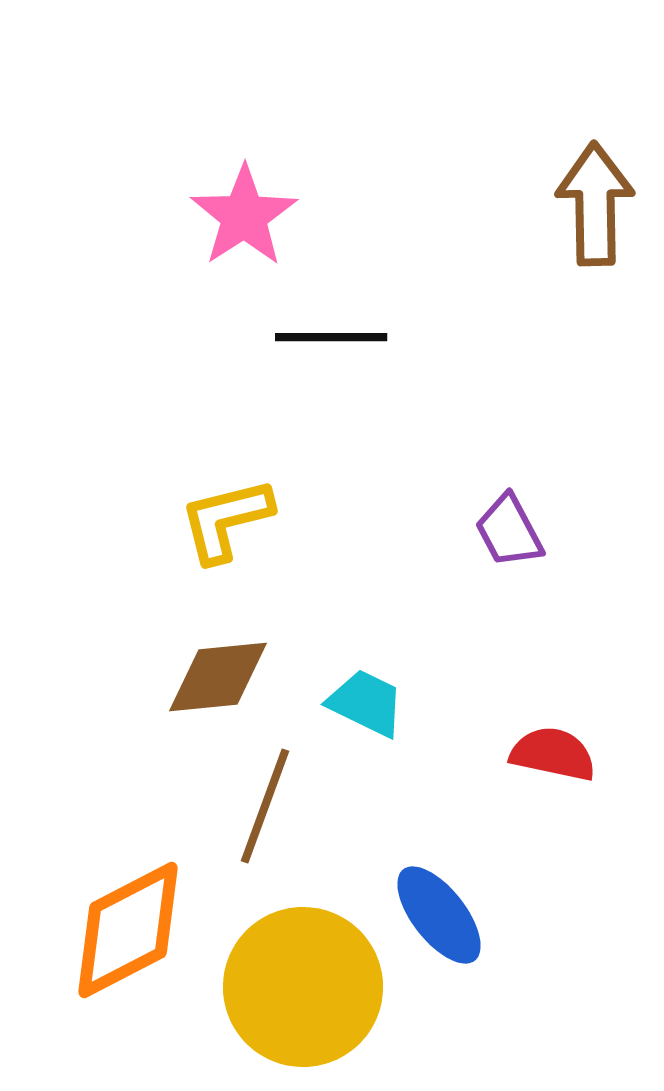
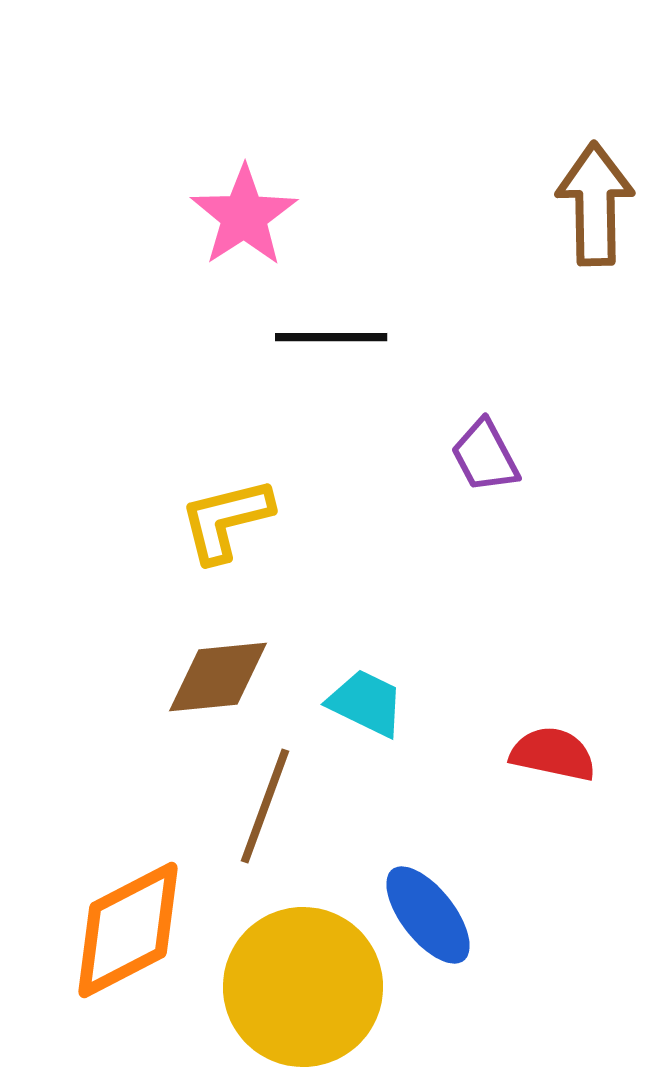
purple trapezoid: moved 24 px left, 75 px up
blue ellipse: moved 11 px left
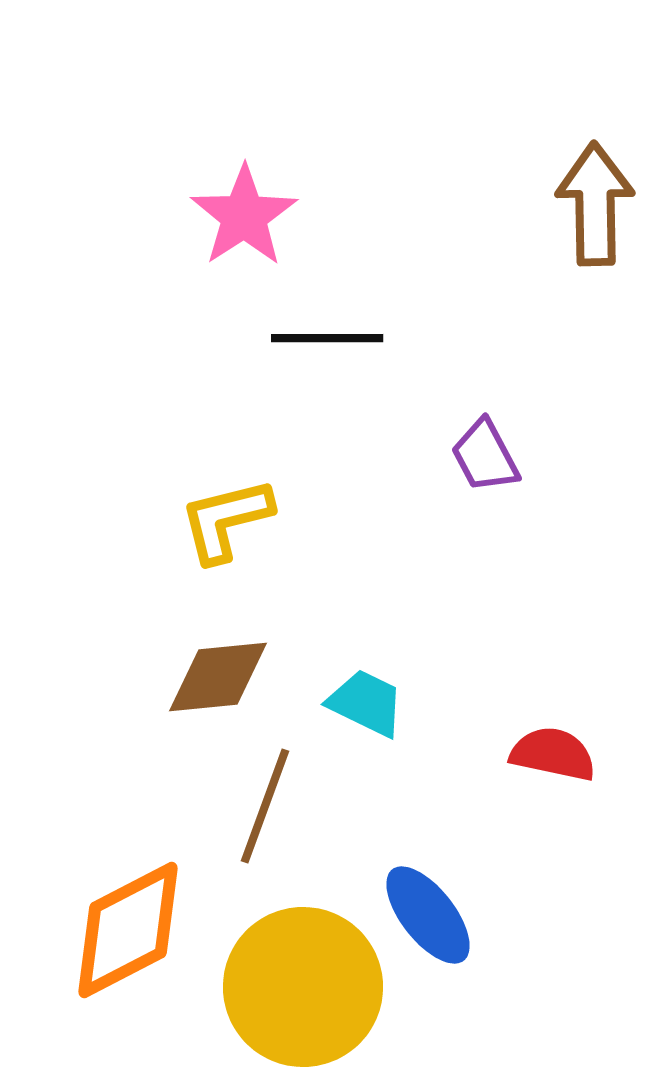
black line: moved 4 px left, 1 px down
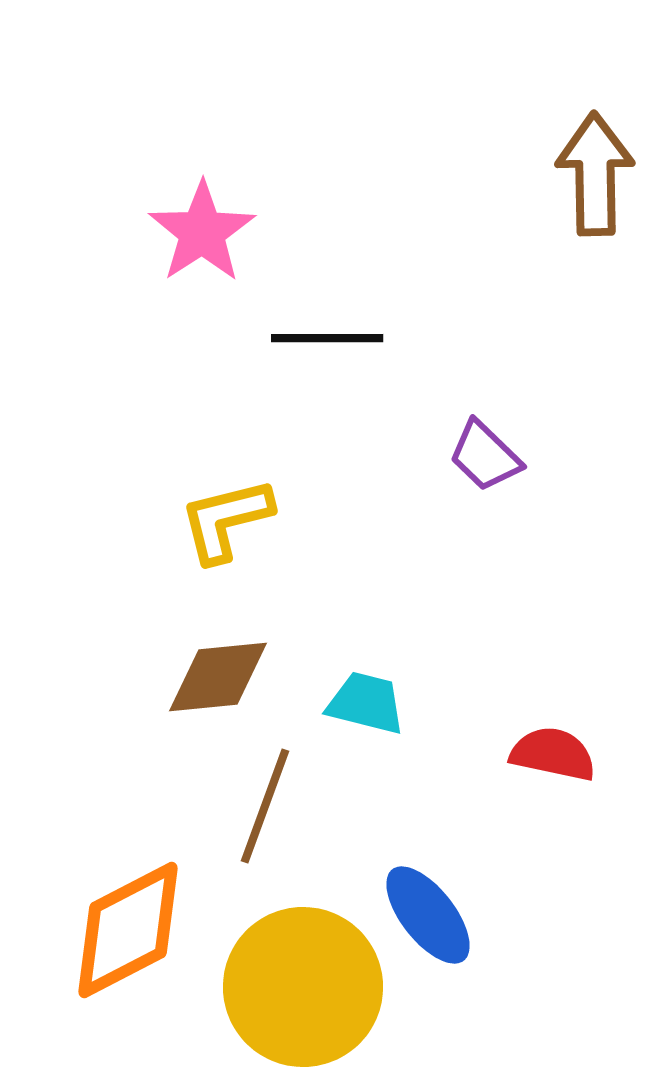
brown arrow: moved 30 px up
pink star: moved 42 px left, 16 px down
purple trapezoid: rotated 18 degrees counterclockwise
cyan trapezoid: rotated 12 degrees counterclockwise
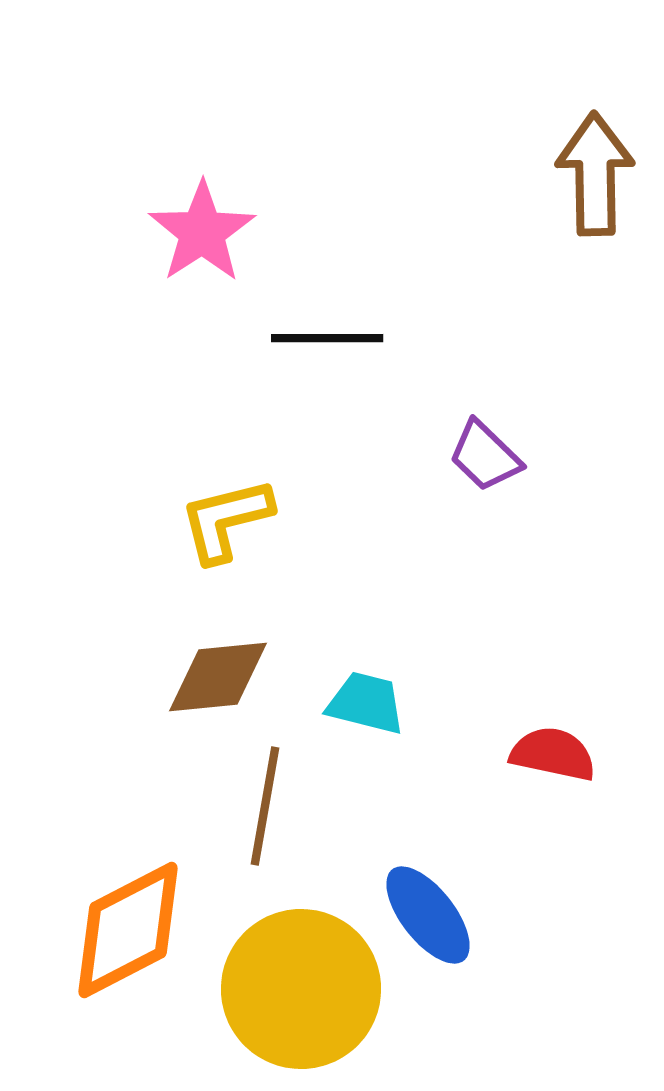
brown line: rotated 10 degrees counterclockwise
yellow circle: moved 2 px left, 2 px down
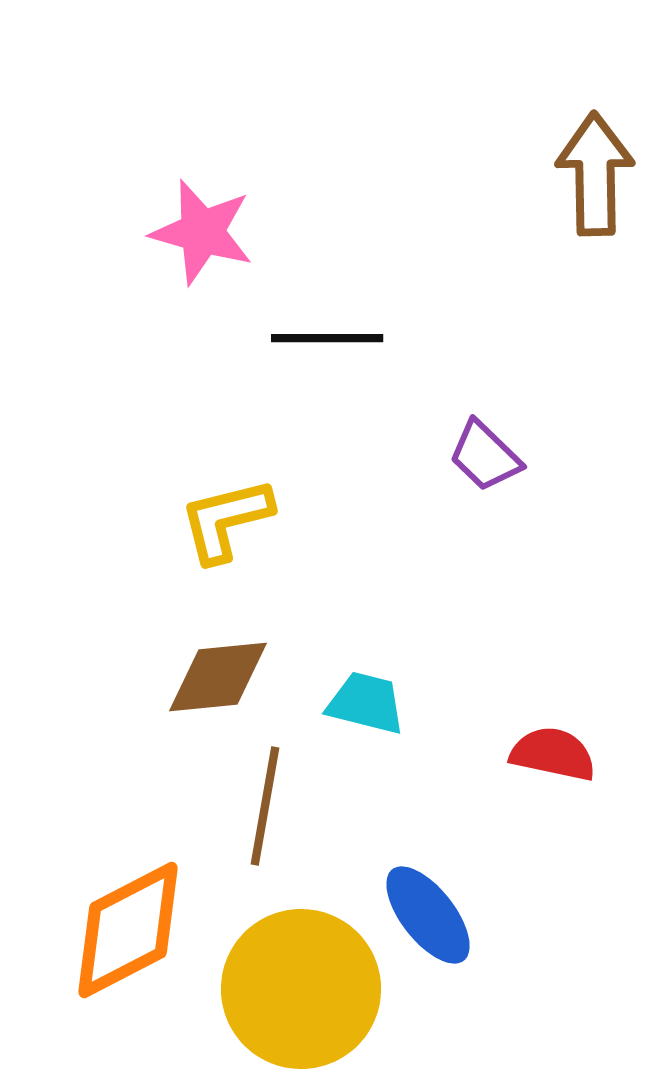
pink star: rotated 23 degrees counterclockwise
